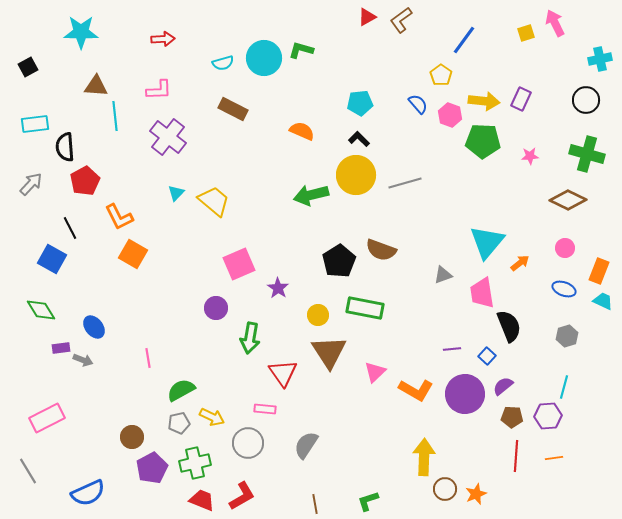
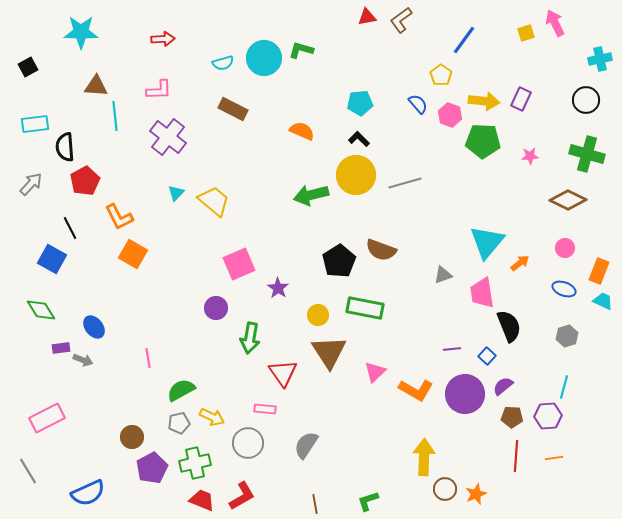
red triangle at (367, 17): rotated 18 degrees clockwise
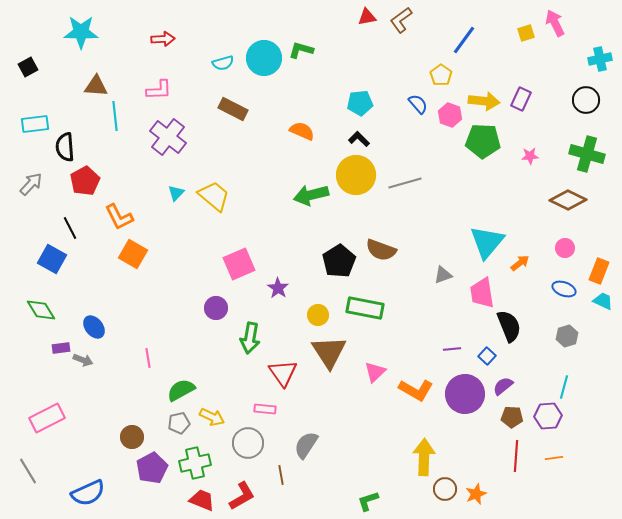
yellow trapezoid at (214, 201): moved 5 px up
brown line at (315, 504): moved 34 px left, 29 px up
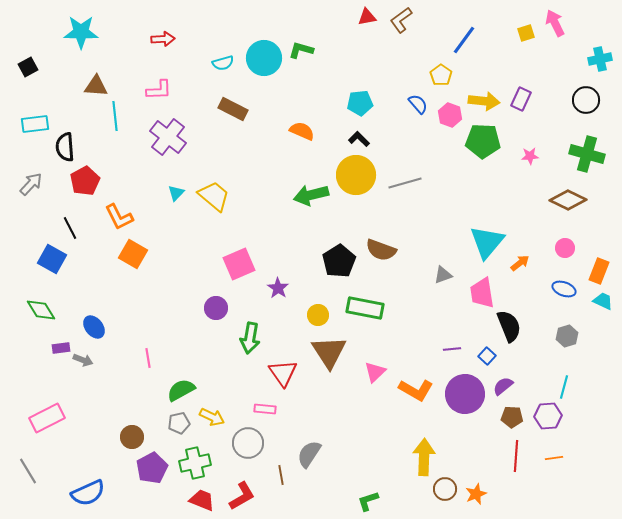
gray semicircle at (306, 445): moved 3 px right, 9 px down
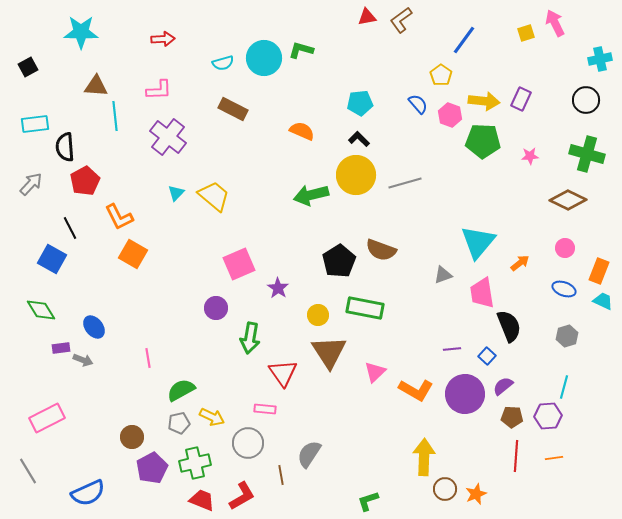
cyan triangle at (487, 242): moved 9 px left
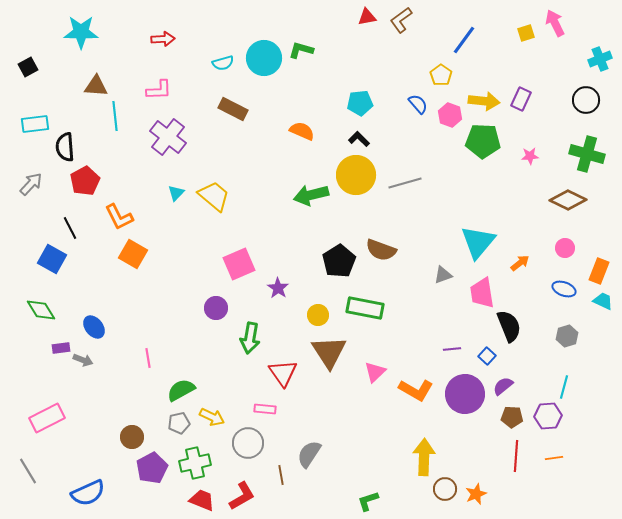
cyan cross at (600, 59): rotated 10 degrees counterclockwise
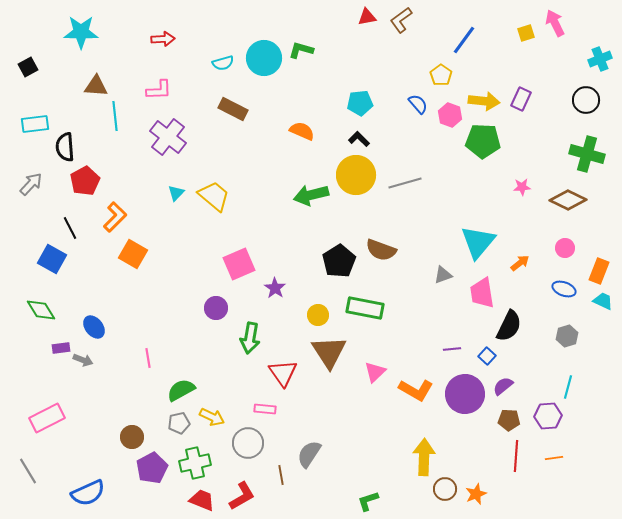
pink star at (530, 156): moved 8 px left, 31 px down
orange L-shape at (119, 217): moved 4 px left; rotated 108 degrees counterclockwise
purple star at (278, 288): moved 3 px left
black semicircle at (509, 326): rotated 48 degrees clockwise
cyan line at (564, 387): moved 4 px right
brown pentagon at (512, 417): moved 3 px left, 3 px down
